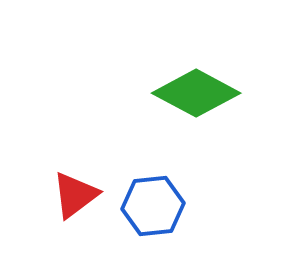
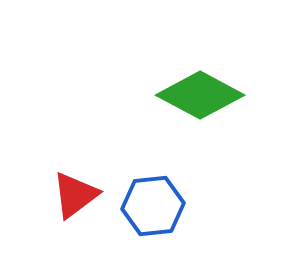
green diamond: moved 4 px right, 2 px down
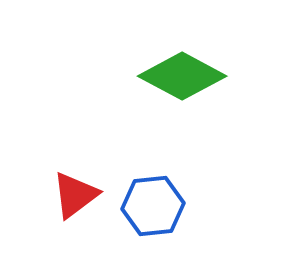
green diamond: moved 18 px left, 19 px up
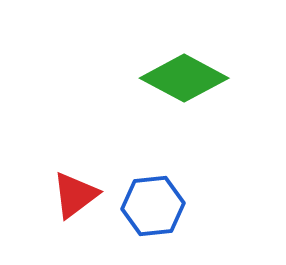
green diamond: moved 2 px right, 2 px down
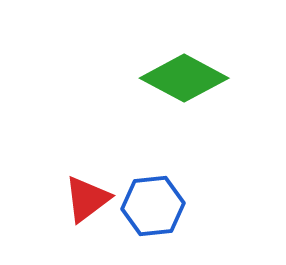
red triangle: moved 12 px right, 4 px down
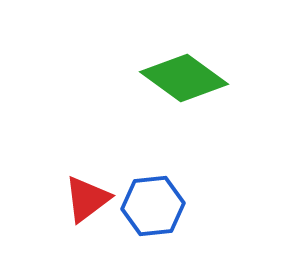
green diamond: rotated 8 degrees clockwise
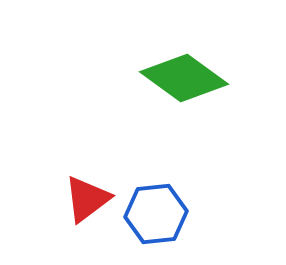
blue hexagon: moved 3 px right, 8 px down
